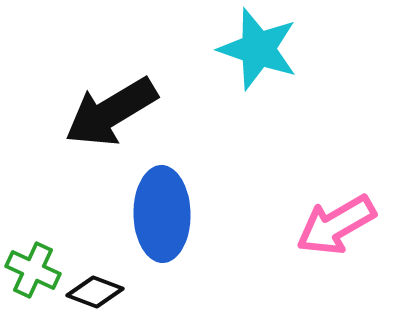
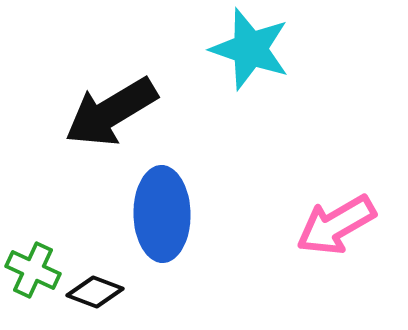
cyan star: moved 8 px left
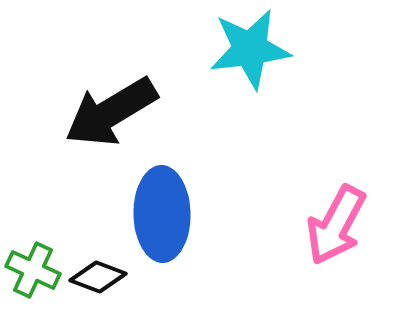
cyan star: rotated 26 degrees counterclockwise
pink arrow: rotated 32 degrees counterclockwise
black diamond: moved 3 px right, 15 px up
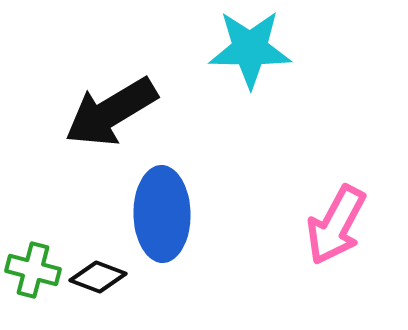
cyan star: rotated 8 degrees clockwise
green cross: rotated 10 degrees counterclockwise
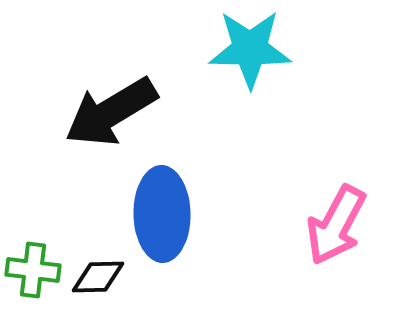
green cross: rotated 8 degrees counterclockwise
black diamond: rotated 22 degrees counterclockwise
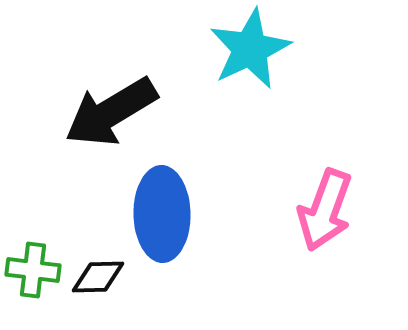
cyan star: rotated 26 degrees counterclockwise
pink arrow: moved 11 px left, 15 px up; rotated 8 degrees counterclockwise
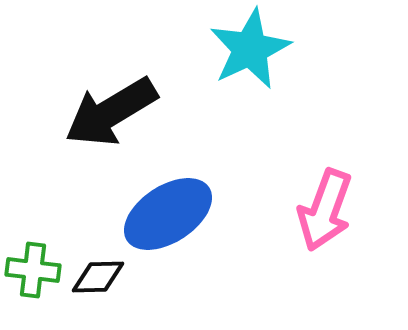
blue ellipse: moved 6 px right; rotated 58 degrees clockwise
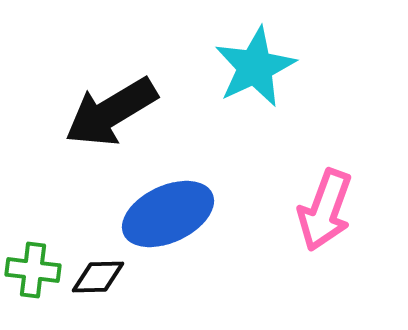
cyan star: moved 5 px right, 18 px down
blue ellipse: rotated 8 degrees clockwise
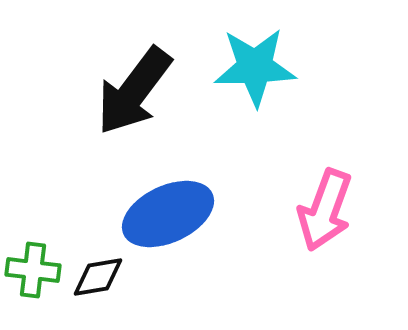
cyan star: rotated 24 degrees clockwise
black arrow: moved 23 px right, 21 px up; rotated 22 degrees counterclockwise
black diamond: rotated 8 degrees counterclockwise
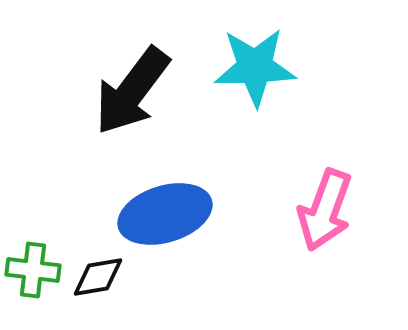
black arrow: moved 2 px left
blue ellipse: moved 3 px left; rotated 8 degrees clockwise
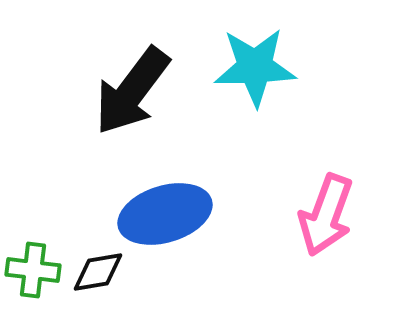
pink arrow: moved 1 px right, 5 px down
black diamond: moved 5 px up
